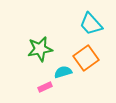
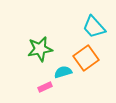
cyan trapezoid: moved 3 px right, 3 px down
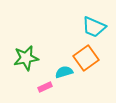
cyan trapezoid: rotated 25 degrees counterclockwise
green star: moved 14 px left, 9 px down
cyan semicircle: moved 1 px right
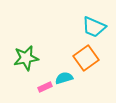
cyan semicircle: moved 6 px down
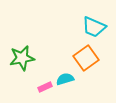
green star: moved 4 px left
cyan semicircle: moved 1 px right, 1 px down
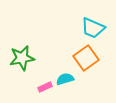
cyan trapezoid: moved 1 px left, 1 px down
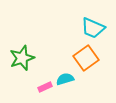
green star: rotated 10 degrees counterclockwise
